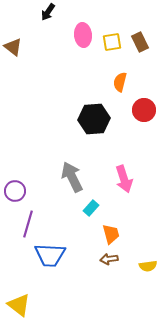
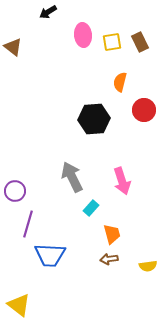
black arrow: rotated 24 degrees clockwise
pink arrow: moved 2 px left, 2 px down
orange trapezoid: moved 1 px right
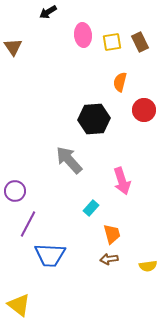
brown triangle: rotated 18 degrees clockwise
gray arrow: moved 3 px left, 17 px up; rotated 16 degrees counterclockwise
purple line: rotated 12 degrees clockwise
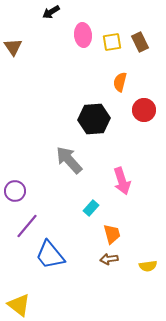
black arrow: moved 3 px right
purple line: moved 1 px left, 2 px down; rotated 12 degrees clockwise
blue trapezoid: rotated 48 degrees clockwise
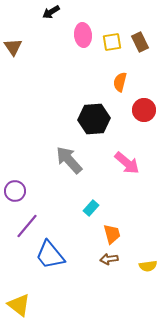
pink arrow: moved 5 px right, 18 px up; rotated 32 degrees counterclockwise
